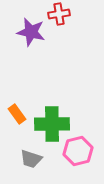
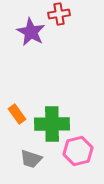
purple star: rotated 16 degrees clockwise
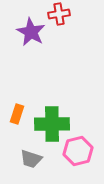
orange rectangle: rotated 54 degrees clockwise
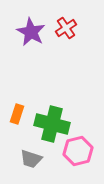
red cross: moved 7 px right, 14 px down; rotated 25 degrees counterclockwise
green cross: rotated 16 degrees clockwise
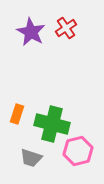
gray trapezoid: moved 1 px up
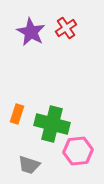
pink hexagon: rotated 8 degrees clockwise
gray trapezoid: moved 2 px left, 7 px down
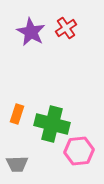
pink hexagon: moved 1 px right
gray trapezoid: moved 12 px left, 1 px up; rotated 20 degrees counterclockwise
